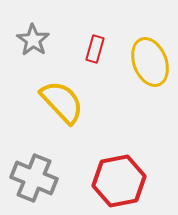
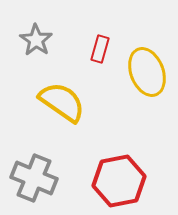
gray star: moved 3 px right
red rectangle: moved 5 px right
yellow ellipse: moved 3 px left, 10 px down
yellow semicircle: rotated 12 degrees counterclockwise
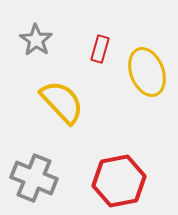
yellow semicircle: rotated 12 degrees clockwise
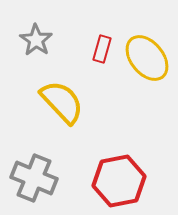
red rectangle: moved 2 px right
yellow ellipse: moved 14 px up; rotated 18 degrees counterclockwise
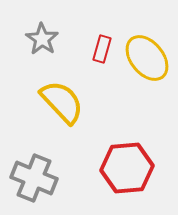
gray star: moved 6 px right, 1 px up
red hexagon: moved 8 px right, 13 px up; rotated 6 degrees clockwise
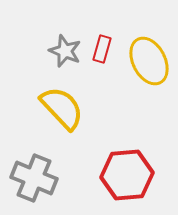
gray star: moved 23 px right, 12 px down; rotated 12 degrees counterclockwise
yellow ellipse: moved 2 px right, 3 px down; rotated 12 degrees clockwise
yellow semicircle: moved 6 px down
red hexagon: moved 7 px down
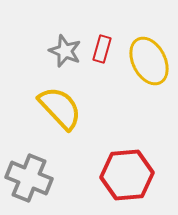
yellow semicircle: moved 2 px left
gray cross: moved 5 px left
